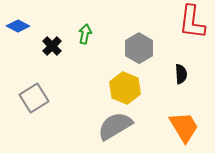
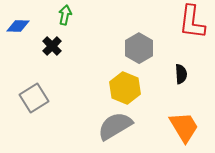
blue diamond: rotated 25 degrees counterclockwise
green arrow: moved 20 px left, 19 px up
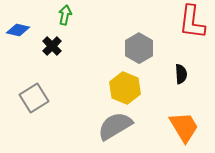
blue diamond: moved 4 px down; rotated 10 degrees clockwise
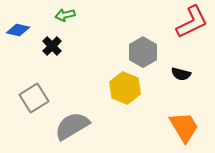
green arrow: rotated 114 degrees counterclockwise
red L-shape: rotated 123 degrees counterclockwise
gray hexagon: moved 4 px right, 4 px down
black semicircle: rotated 108 degrees clockwise
gray semicircle: moved 43 px left
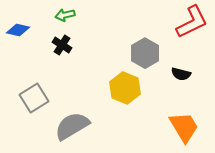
black cross: moved 10 px right, 1 px up; rotated 12 degrees counterclockwise
gray hexagon: moved 2 px right, 1 px down
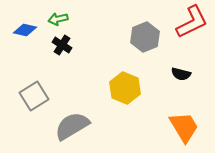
green arrow: moved 7 px left, 4 px down
blue diamond: moved 7 px right
gray hexagon: moved 16 px up; rotated 8 degrees clockwise
gray square: moved 2 px up
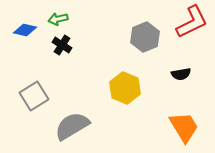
black semicircle: rotated 24 degrees counterclockwise
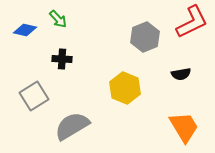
green arrow: rotated 120 degrees counterclockwise
black cross: moved 14 px down; rotated 30 degrees counterclockwise
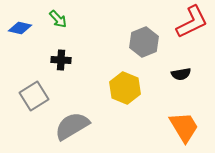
blue diamond: moved 5 px left, 2 px up
gray hexagon: moved 1 px left, 5 px down
black cross: moved 1 px left, 1 px down
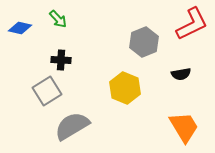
red L-shape: moved 2 px down
gray square: moved 13 px right, 5 px up
